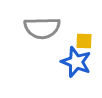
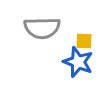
blue star: moved 2 px right
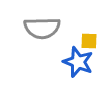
yellow square: moved 5 px right
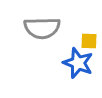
blue star: moved 1 px down
